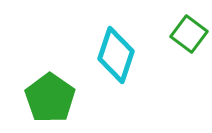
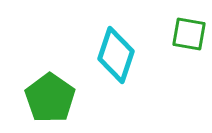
green square: rotated 27 degrees counterclockwise
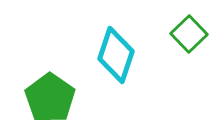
green square: rotated 36 degrees clockwise
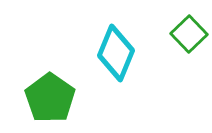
cyan diamond: moved 2 px up; rotated 4 degrees clockwise
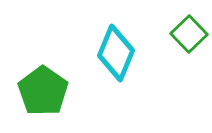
green pentagon: moved 7 px left, 7 px up
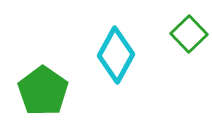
cyan diamond: moved 2 px down; rotated 6 degrees clockwise
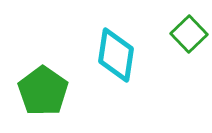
cyan diamond: rotated 20 degrees counterclockwise
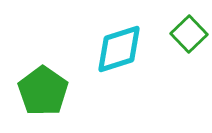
cyan diamond: moved 3 px right, 6 px up; rotated 64 degrees clockwise
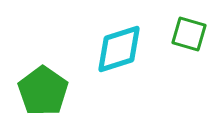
green square: rotated 30 degrees counterclockwise
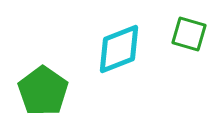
cyan diamond: rotated 4 degrees counterclockwise
